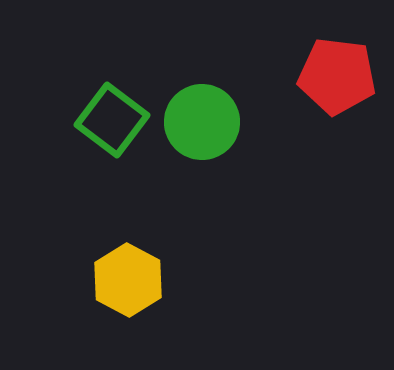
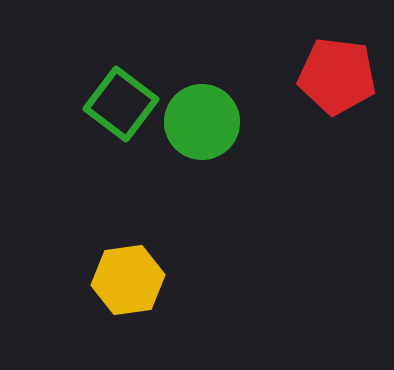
green square: moved 9 px right, 16 px up
yellow hexagon: rotated 24 degrees clockwise
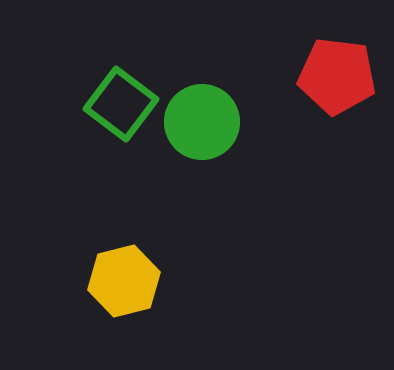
yellow hexagon: moved 4 px left, 1 px down; rotated 6 degrees counterclockwise
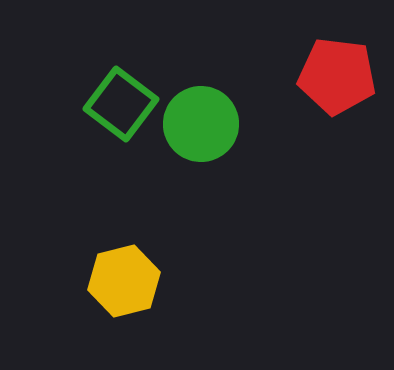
green circle: moved 1 px left, 2 px down
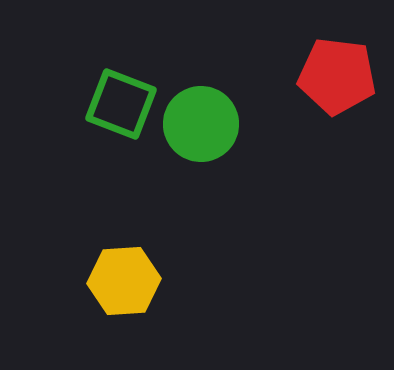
green square: rotated 16 degrees counterclockwise
yellow hexagon: rotated 10 degrees clockwise
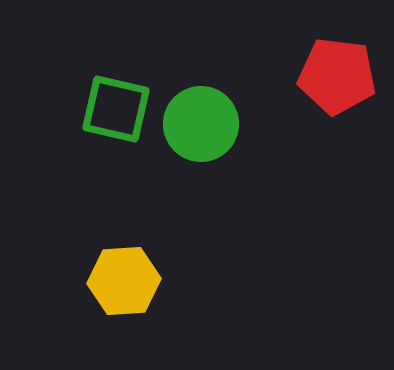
green square: moved 5 px left, 5 px down; rotated 8 degrees counterclockwise
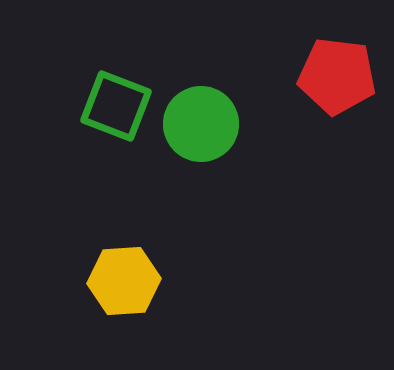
green square: moved 3 px up; rotated 8 degrees clockwise
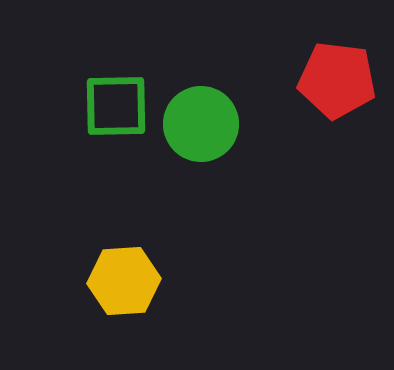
red pentagon: moved 4 px down
green square: rotated 22 degrees counterclockwise
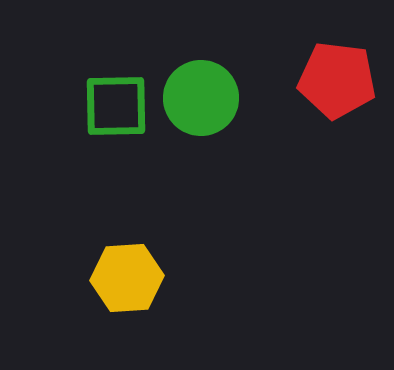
green circle: moved 26 px up
yellow hexagon: moved 3 px right, 3 px up
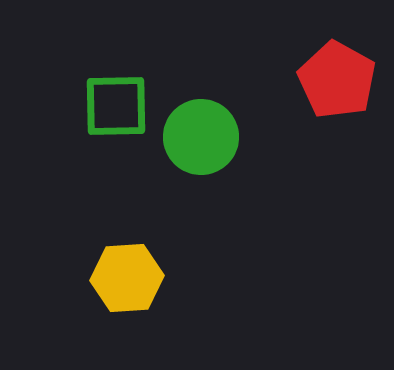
red pentagon: rotated 22 degrees clockwise
green circle: moved 39 px down
